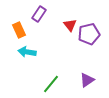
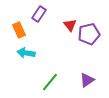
cyan arrow: moved 1 px left, 1 px down
green line: moved 1 px left, 2 px up
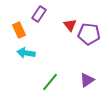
purple pentagon: rotated 20 degrees clockwise
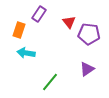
red triangle: moved 1 px left, 3 px up
orange rectangle: rotated 42 degrees clockwise
purple triangle: moved 11 px up
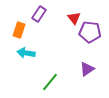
red triangle: moved 5 px right, 4 px up
purple pentagon: moved 1 px right, 2 px up
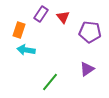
purple rectangle: moved 2 px right
red triangle: moved 11 px left, 1 px up
cyan arrow: moved 3 px up
